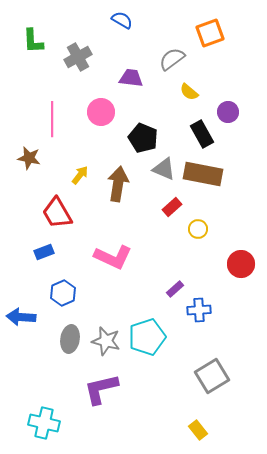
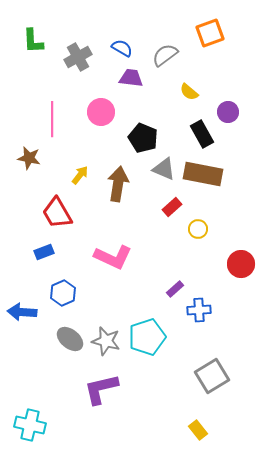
blue semicircle: moved 28 px down
gray semicircle: moved 7 px left, 4 px up
blue arrow: moved 1 px right, 5 px up
gray ellipse: rotated 60 degrees counterclockwise
cyan cross: moved 14 px left, 2 px down
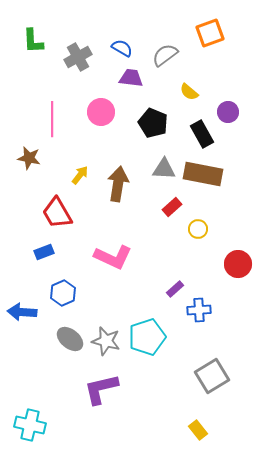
black pentagon: moved 10 px right, 15 px up
gray triangle: rotated 20 degrees counterclockwise
red circle: moved 3 px left
